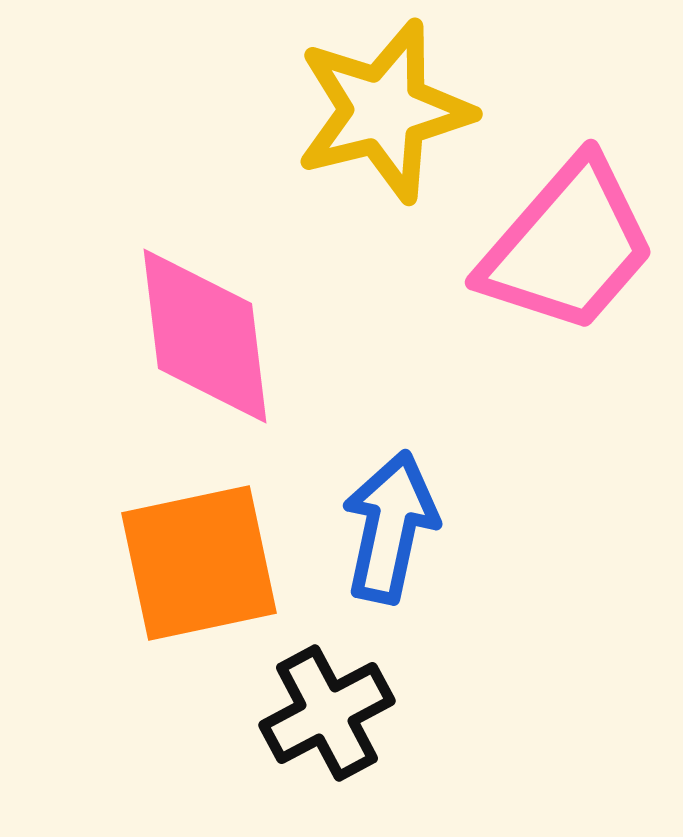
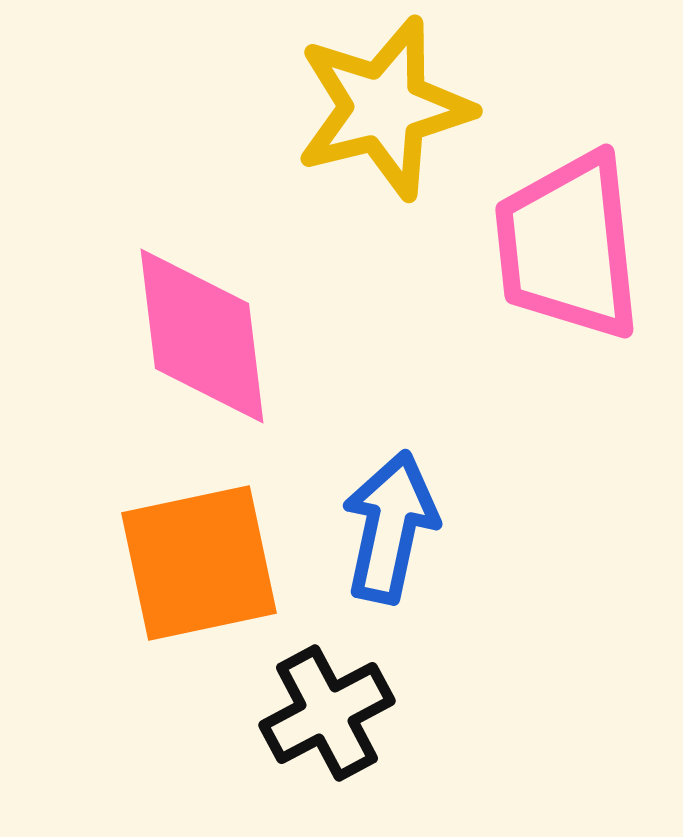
yellow star: moved 3 px up
pink trapezoid: rotated 133 degrees clockwise
pink diamond: moved 3 px left
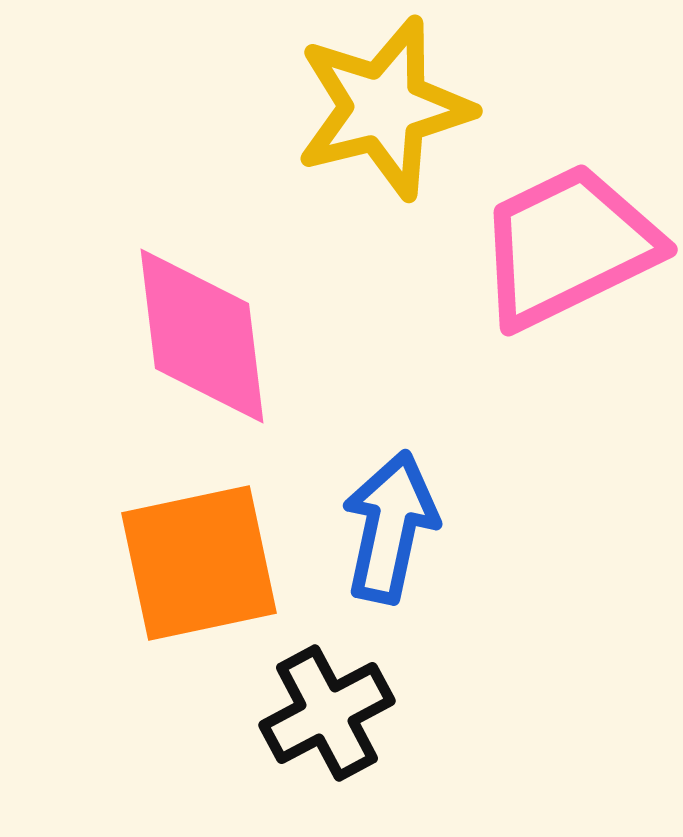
pink trapezoid: rotated 70 degrees clockwise
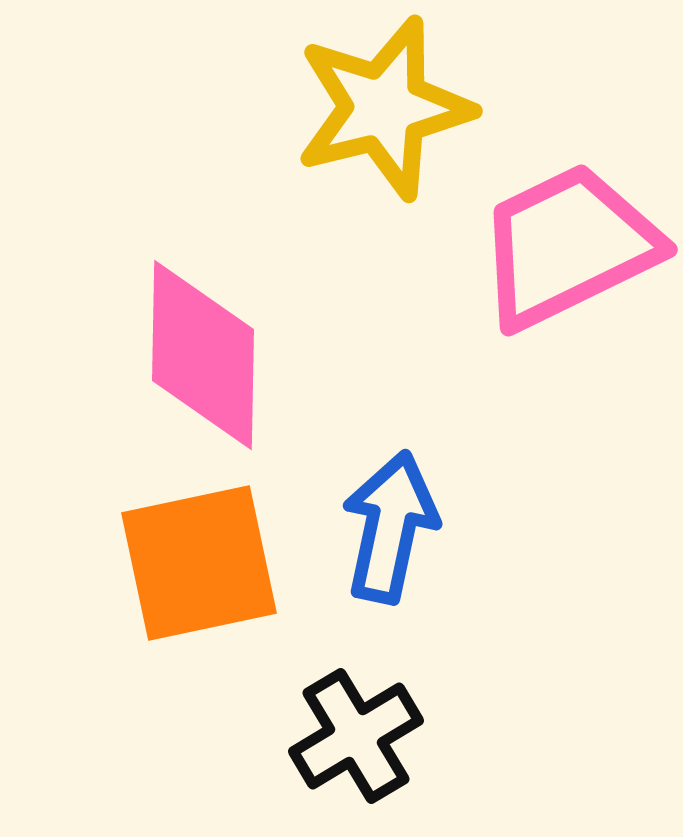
pink diamond: moved 1 px right, 19 px down; rotated 8 degrees clockwise
black cross: moved 29 px right, 23 px down; rotated 3 degrees counterclockwise
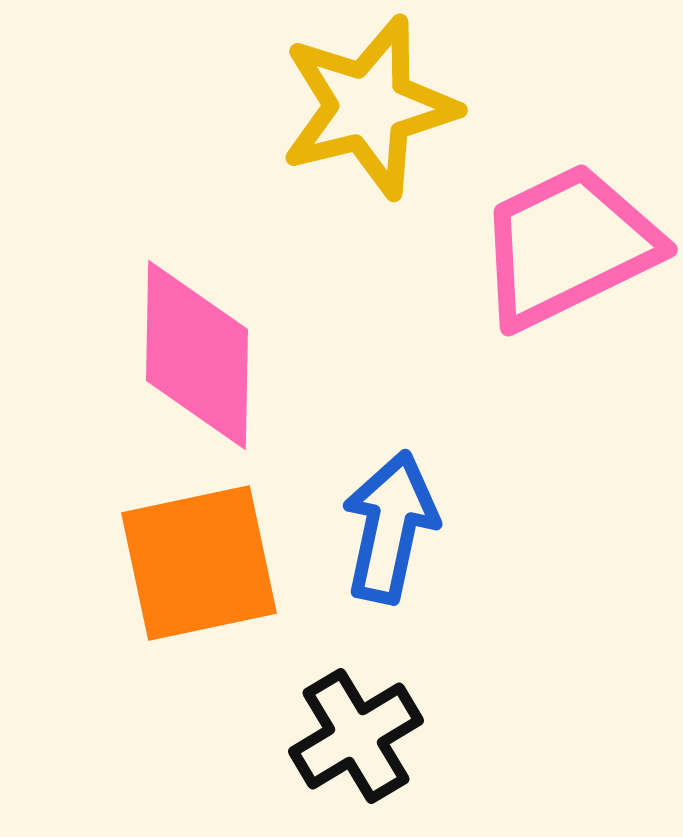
yellow star: moved 15 px left, 1 px up
pink diamond: moved 6 px left
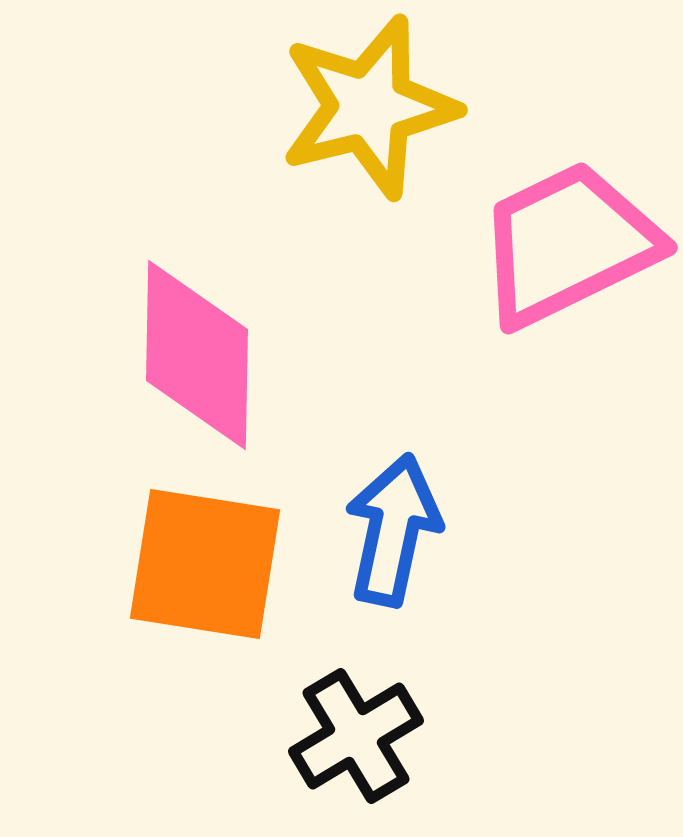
pink trapezoid: moved 2 px up
blue arrow: moved 3 px right, 3 px down
orange square: moved 6 px right, 1 px down; rotated 21 degrees clockwise
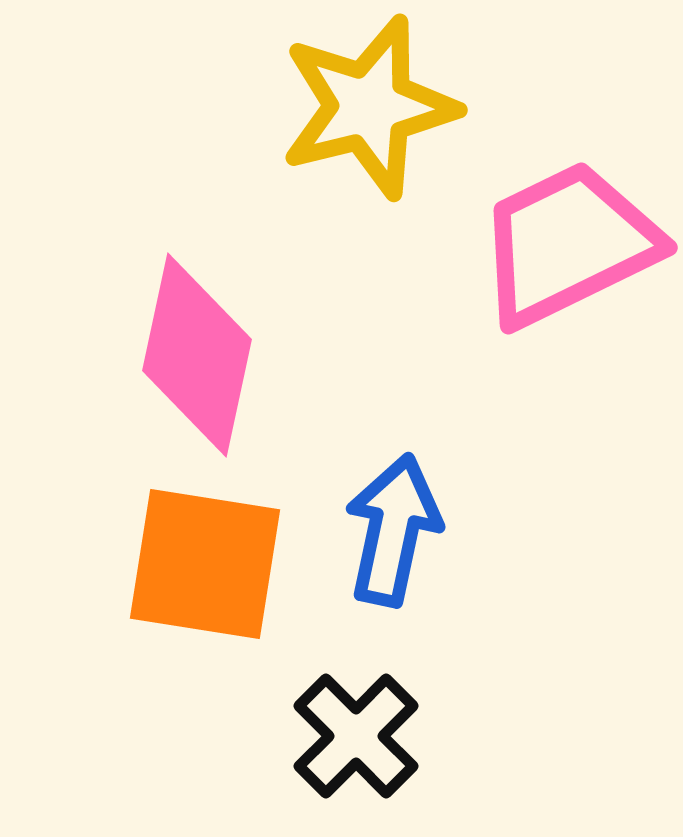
pink diamond: rotated 11 degrees clockwise
black cross: rotated 14 degrees counterclockwise
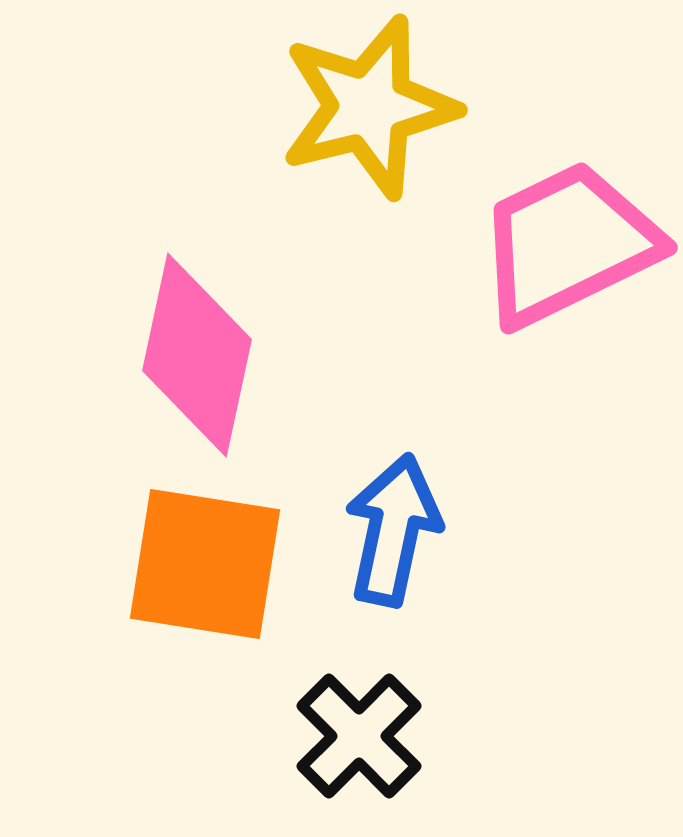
black cross: moved 3 px right
